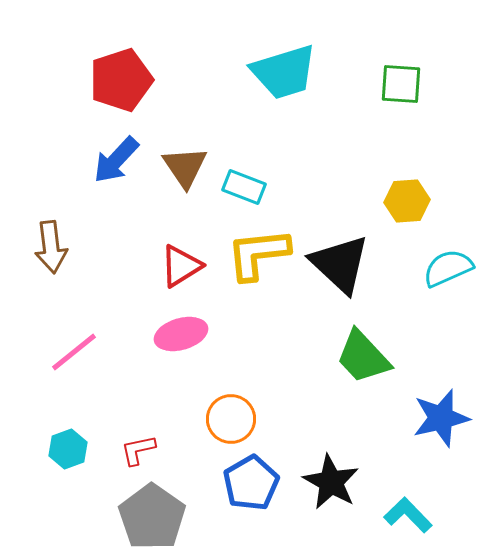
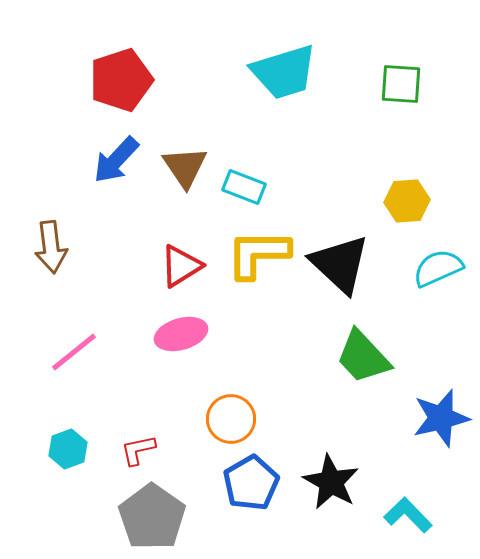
yellow L-shape: rotated 6 degrees clockwise
cyan semicircle: moved 10 px left
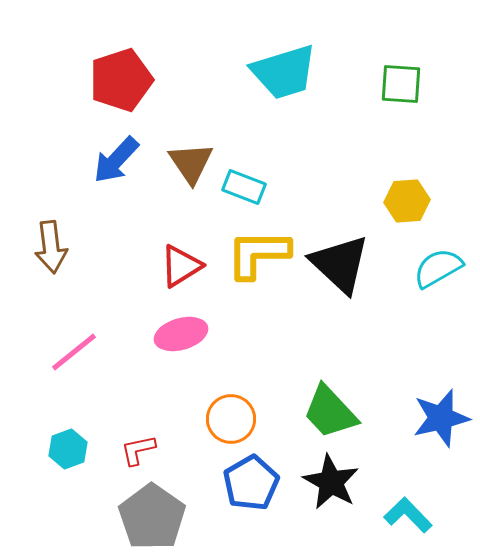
brown triangle: moved 6 px right, 4 px up
cyan semicircle: rotated 6 degrees counterclockwise
green trapezoid: moved 33 px left, 55 px down
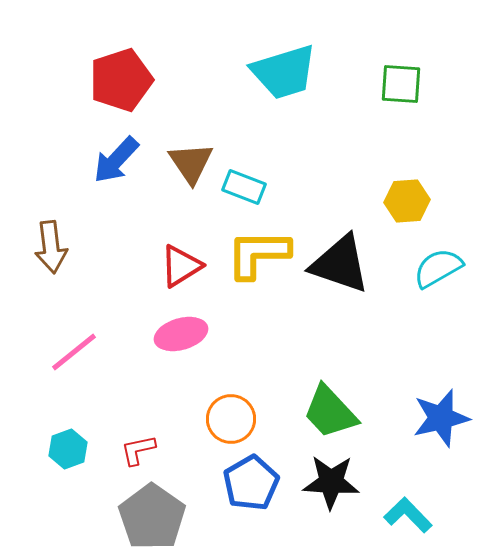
black triangle: rotated 24 degrees counterclockwise
black star: rotated 26 degrees counterclockwise
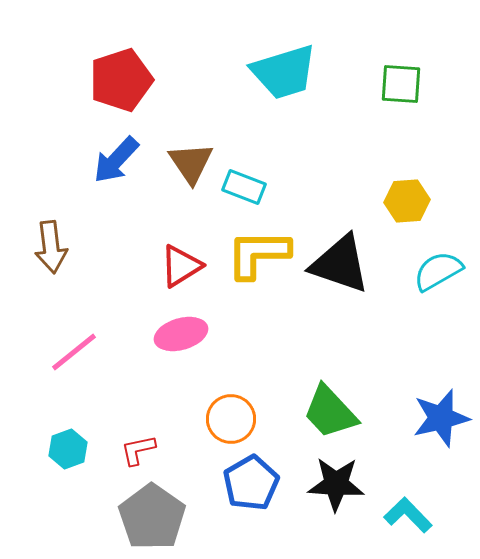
cyan semicircle: moved 3 px down
black star: moved 5 px right, 2 px down
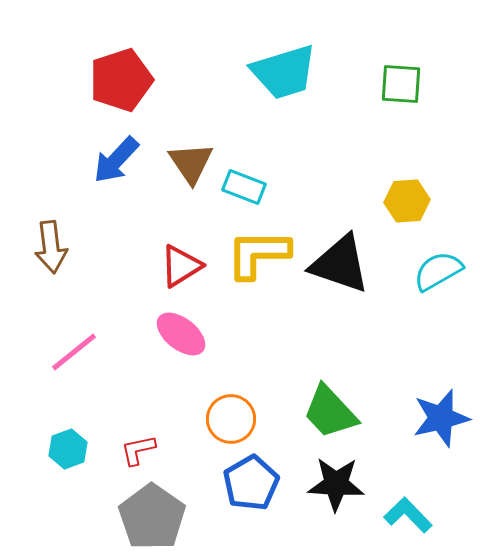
pink ellipse: rotated 54 degrees clockwise
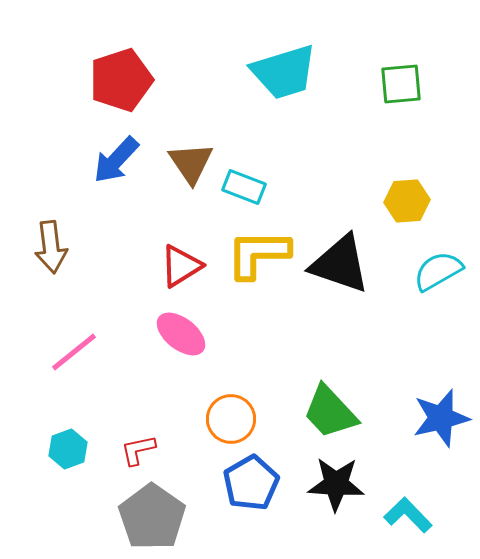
green square: rotated 9 degrees counterclockwise
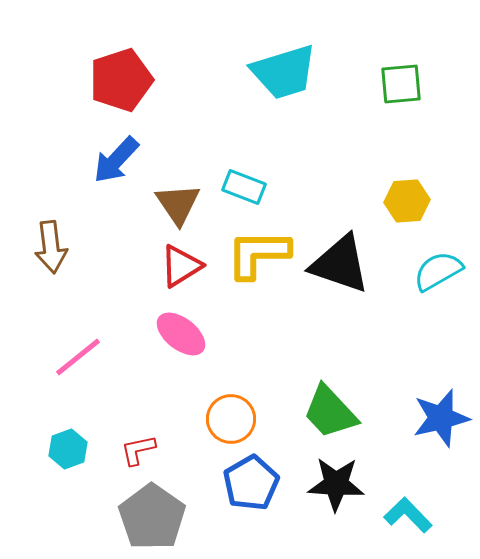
brown triangle: moved 13 px left, 41 px down
pink line: moved 4 px right, 5 px down
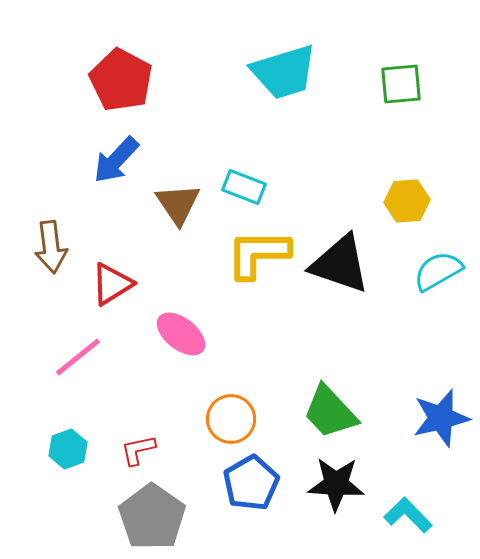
red pentagon: rotated 26 degrees counterclockwise
red triangle: moved 69 px left, 18 px down
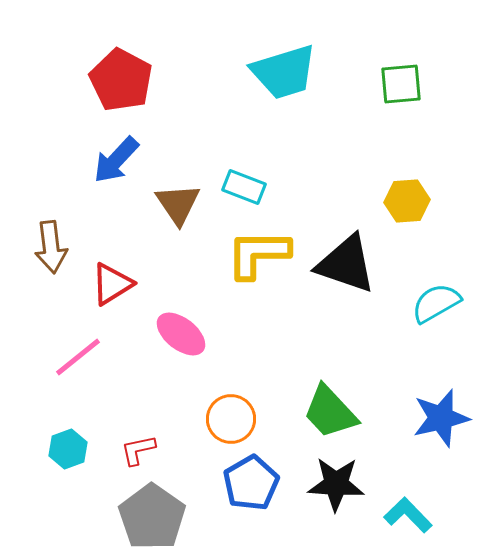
black triangle: moved 6 px right
cyan semicircle: moved 2 px left, 32 px down
